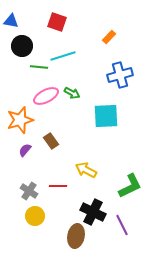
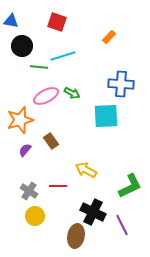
blue cross: moved 1 px right, 9 px down; rotated 20 degrees clockwise
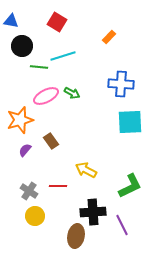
red square: rotated 12 degrees clockwise
cyan square: moved 24 px right, 6 px down
black cross: rotated 30 degrees counterclockwise
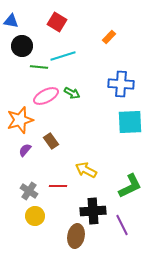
black cross: moved 1 px up
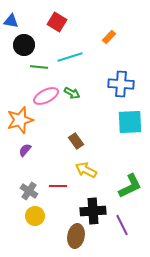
black circle: moved 2 px right, 1 px up
cyan line: moved 7 px right, 1 px down
brown rectangle: moved 25 px right
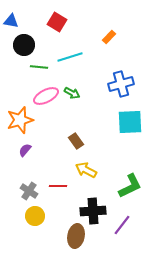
blue cross: rotated 20 degrees counterclockwise
purple line: rotated 65 degrees clockwise
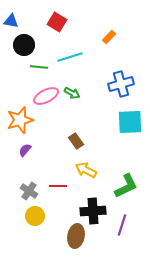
green L-shape: moved 4 px left
purple line: rotated 20 degrees counterclockwise
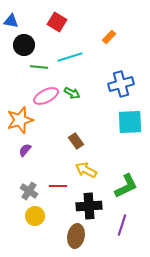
black cross: moved 4 px left, 5 px up
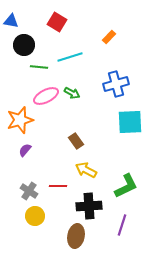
blue cross: moved 5 px left
